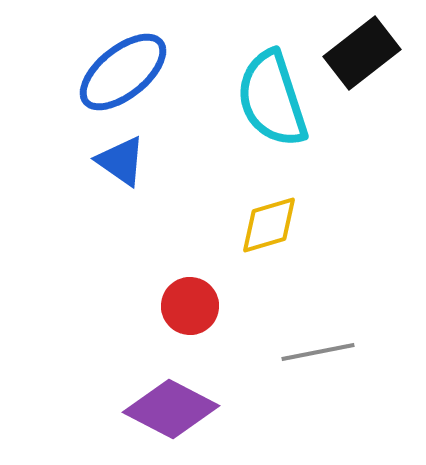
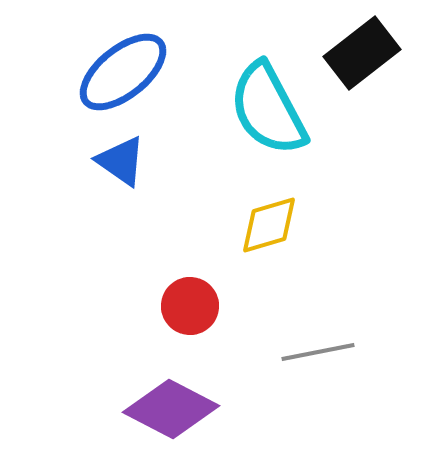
cyan semicircle: moved 4 px left, 10 px down; rotated 10 degrees counterclockwise
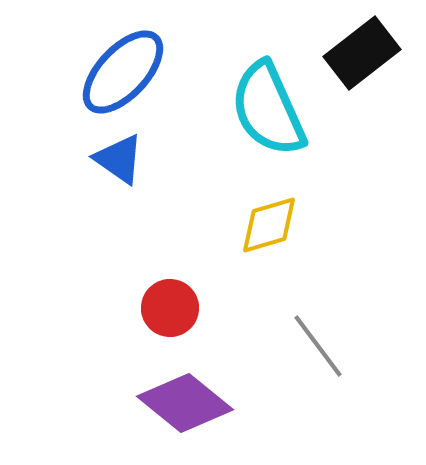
blue ellipse: rotated 8 degrees counterclockwise
cyan semicircle: rotated 4 degrees clockwise
blue triangle: moved 2 px left, 2 px up
red circle: moved 20 px left, 2 px down
gray line: moved 6 px up; rotated 64 degrees clockwise
purple diamond: moved 14 px right, 6 px up; rotated 12 degrees clockwise
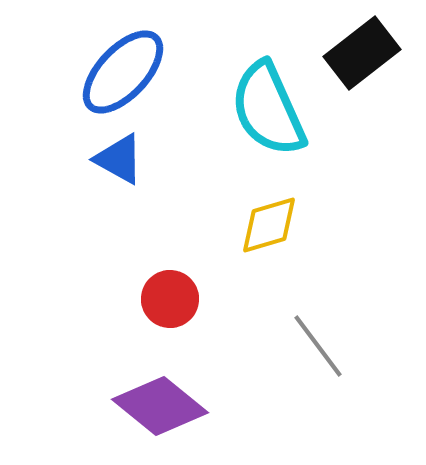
blue triangle: rotated 6 degrees counterclockwise
red circle: moved 9 px up
purple diamond: moved 25 px left, 3 px down
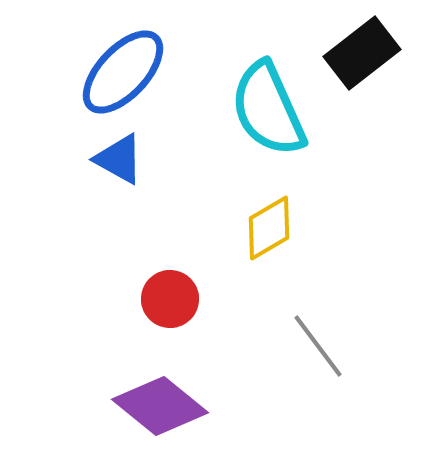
yellow diamond: moved 3 px down; rotated 14 degrees counterclockwise
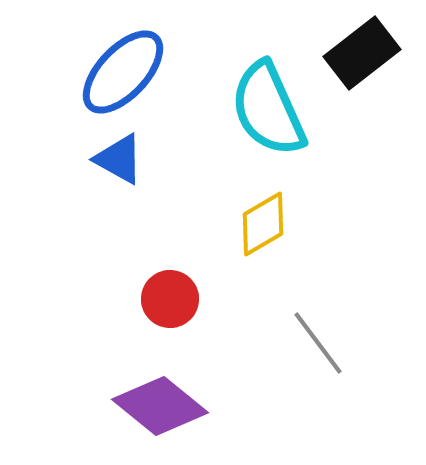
yellow diamond: moved 6 px left, 4 px up
gray line: moved 3 px up
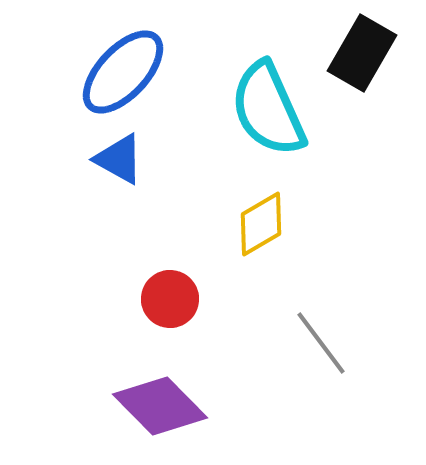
black rectangle: rotated 22 degrees counterclockwise
yellow diamond: moved 2 px left
gray line: moved 3 px right
purple diamond: rotated 6 degrees clockwise
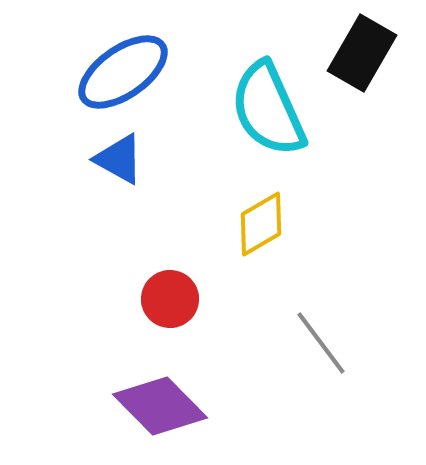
blue ellipse: rotated 12 degrees clockwise
